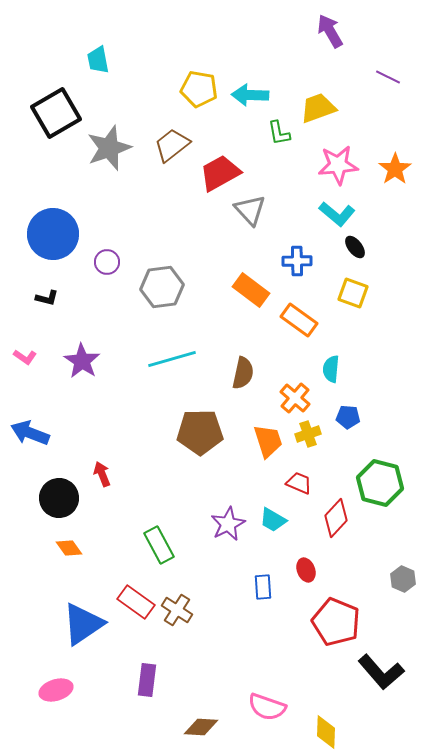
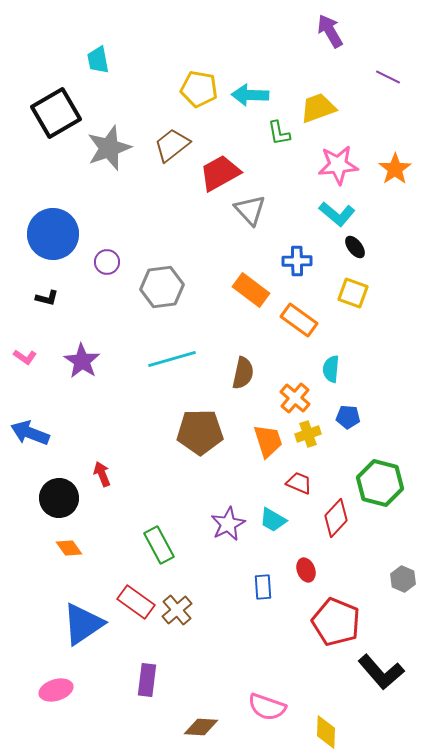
brown cross at (177, 610): rotated 16 degrees clockwise
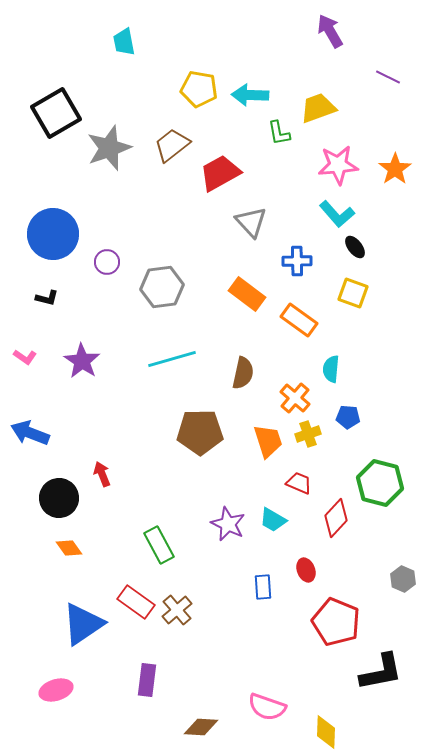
cyan trapezoid at (98, 60): moved 26 px right, 18 px up
gray triangle at (250, 210): moved 1 px right, 12 px down
cyan L-shape at (337, 214): rotated 9 degrees clockwise
orange rectangle at (251, 290): moved 4 px left, 4 px down
purple star at (228, 524): rotated 20 degrees counterclockwise
black L-shape at (381, 672): rotated 60 degrees counterclockwise
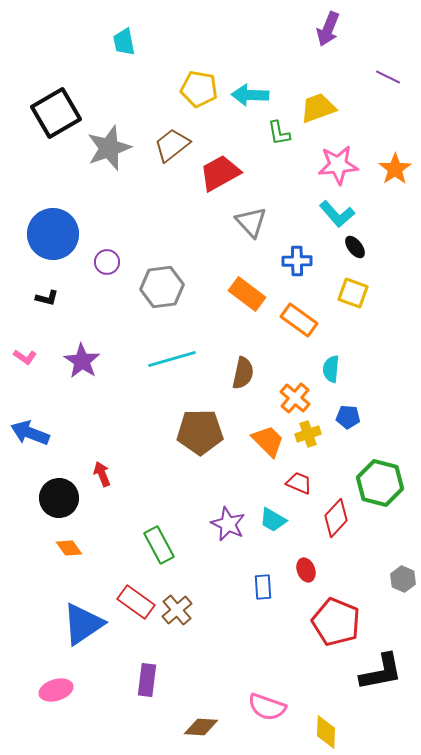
purple arrow at (330, 31): moved 2 px left, 2 px up; rotated 128 degrees counterclockwise
orange trapezoid at (268, 441): rotated 27 degrees counterclockwise
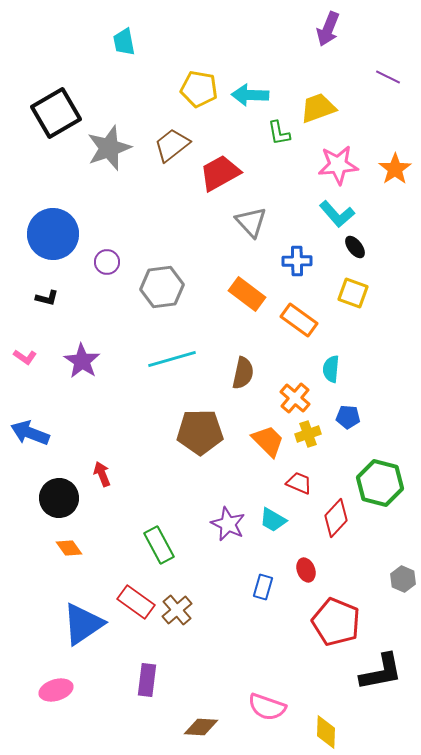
blue rectangle at (263, 587): rotated 20 degrees clockwise
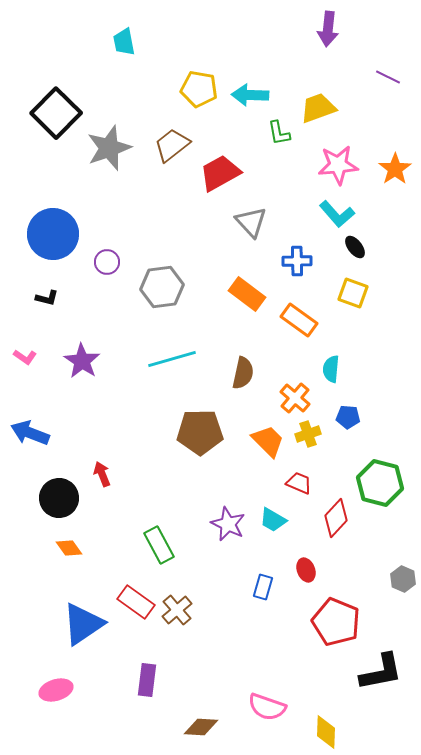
purple arrow at (328, 29): rotated 16 degrees counterclockwise
black square at (56, 113): rotated 15 degrees counterclockwise
